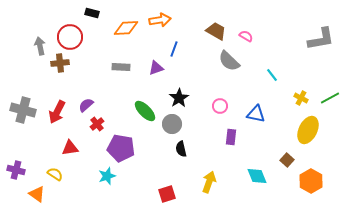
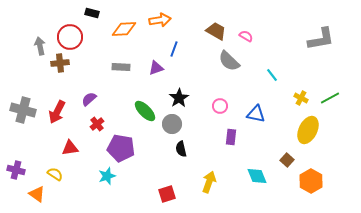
orange diamond: moved 2 px left, 1 px down
purple semicircle: moved 3 px right, 6 px up
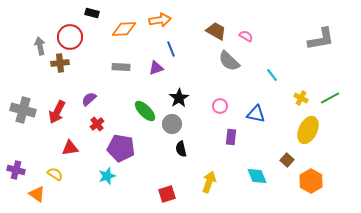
blue line: moved 3 px left; rotated 42 degrees counterclockwise
